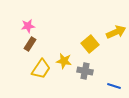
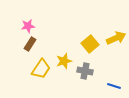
yellow arrow: moved 6 px down
yellow star: rotated 28 degrees counterclockwise
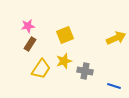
yellow square: moved 25 px left, 9 px up; rotated 18 degrees clockwise
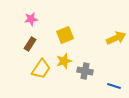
pink star: moved 3 px right, 7 px up
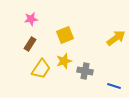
yellow arrow: rotated 12 degrees counterclockwise
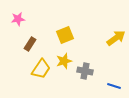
pink star: moved 13 px left
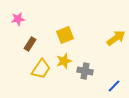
blue line: rotated 64 degrees counterclockwise
